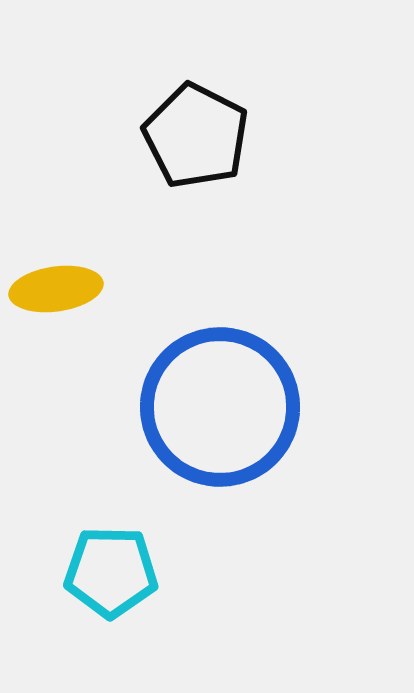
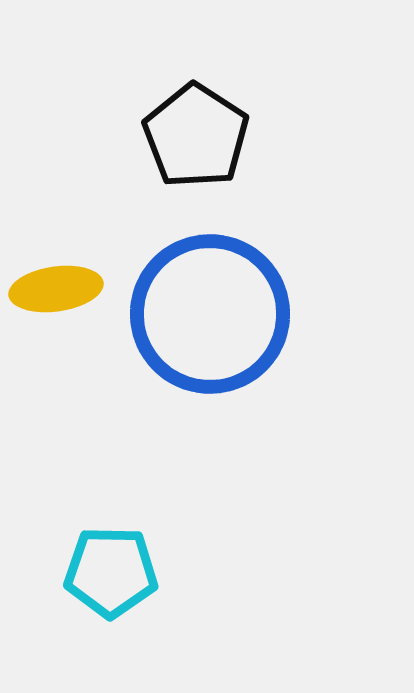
black pentagon: rotated 6 degrees clockwise
blue circle: moved 10 px left, 93 px up
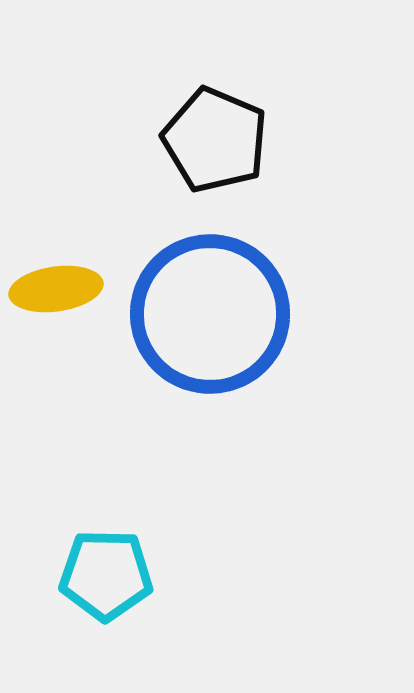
black pentagon: moved 19 px right, 4 px down; rotated 10 degrees counterclockwise
cyan pentagon: moved 5 px left, 3 px down
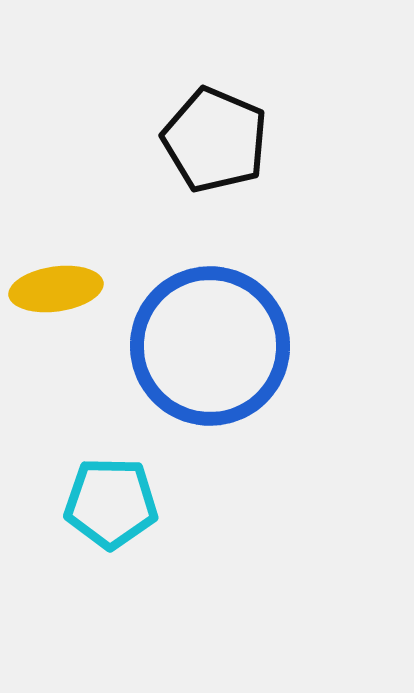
blue circle: moved 32 px down
cyan pentagon: moved 5 px right, 72 px up
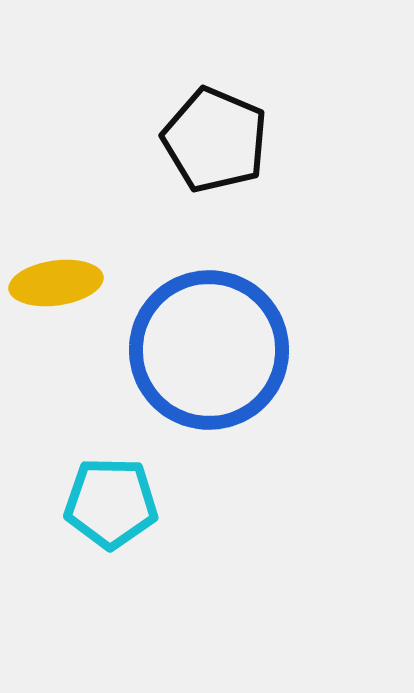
yellow ellipse: moved 6 px up
blue circle: moved 1 px left, 4 px down
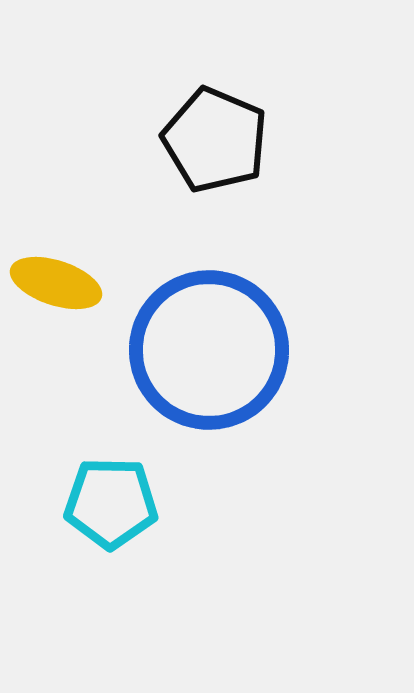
yellow ellipse: rotated 26 degrees clockwise
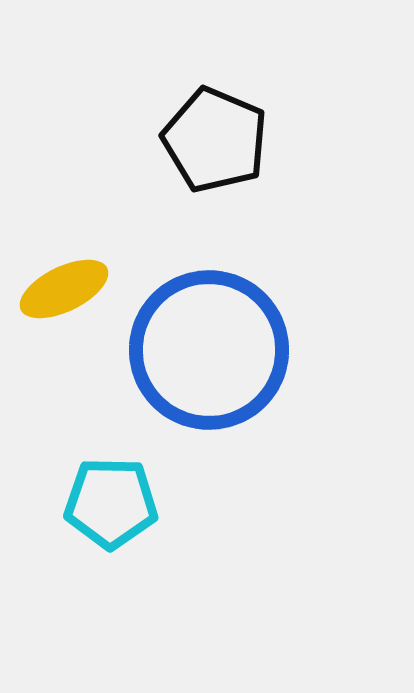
yellow ellipse: moved 8 px right, 6 px down; rotated 44 degrees counterclockwise
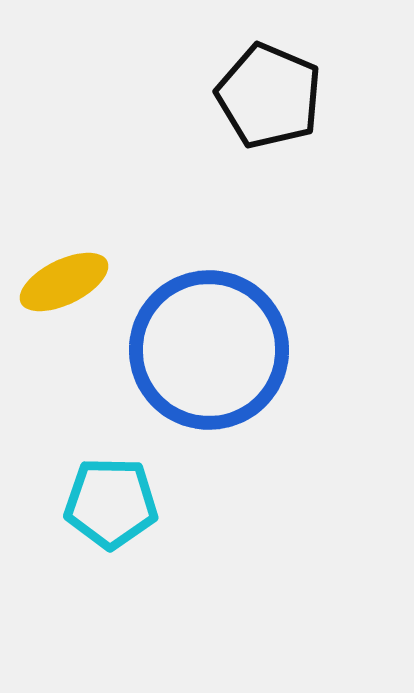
black pentagon: moved 54 px right, 44 px up
yellow ellipse: moved 7 px up
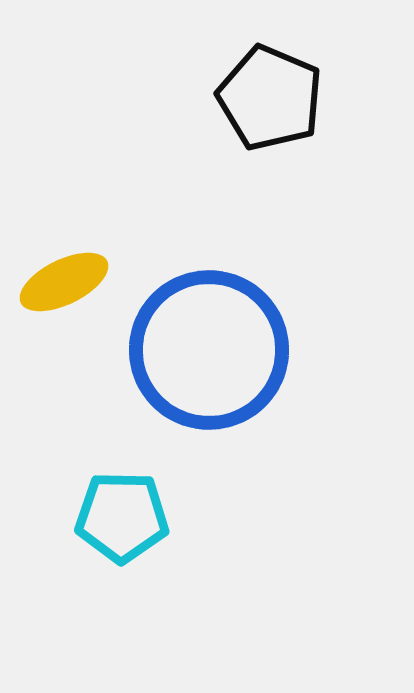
black pentagon: moved 1 px right, 2 px down
cyan pentagon: moved 11 px right, 14 px down
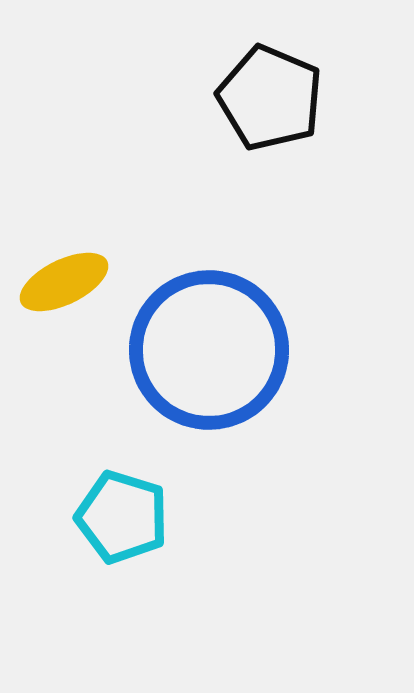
cyan pentagon: rotated 16 degrees clockwise
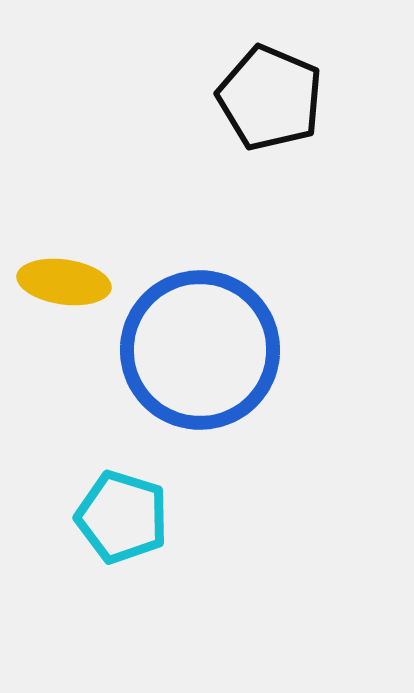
yellow ellipse: rotated 34 degrees clockwise
blue circle: moved 9 px left
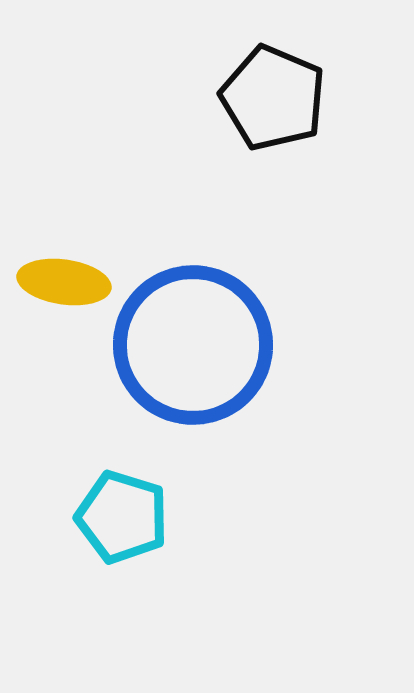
black pentagon: moved 3 px right
blue circle: moved 7 px left, 5 px up
